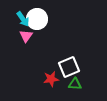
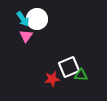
red star: moved 1 px right
green triangle: moved 6 px right, 9 px up
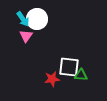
white square: rotated 30 degrees clockwise
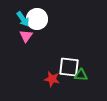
red star: rotated 21 degrees clockwise
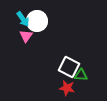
white circle: moved 2 px down
white square: rotated 20 degrees clockwise
red star: moved 15 px right, 9 px down
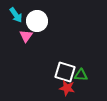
cyan arrow: moved 7 px left, 4 px up
white square: moved 4 px left, 5 px down; rotated 10 degrees counterclockwise
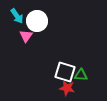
cyan arrow: moved 1 px right, 1 px down
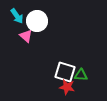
pink triangle: rotated 24 degrees counterclockwise
red star: moved 1 px up
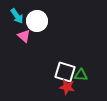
pink triangle: moved 2 px left
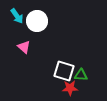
pink triangle: moved 11 px down
white square: moved 1 px left, 1 px up
red star: moved 3 px right, 1 px down; rotated 14 degrees counterclockwise
